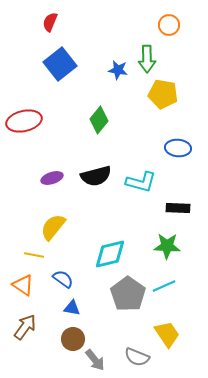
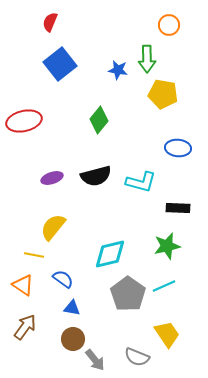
green star: rotated 16 degrees counterclockwise
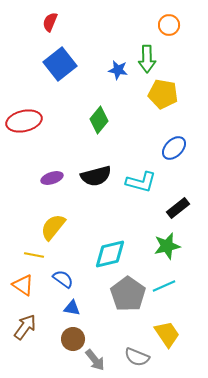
blue ellipse: moved 4 px left; rotated 50 degrees counterclockwise
black rectangle: rotated 40 degrees counterclockwise
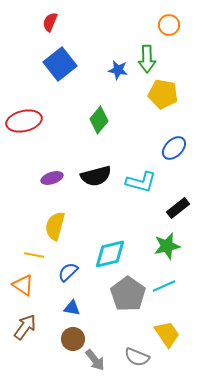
yellow semicircle: moved 2 px right, 1 px up; rotated 24 degrees counterclockwise
blue semicircle: moved 5 px right, 7 px up; rotated 80 degrees counterclockwise
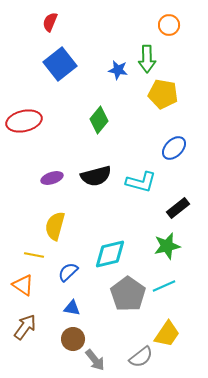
yellow trapezoid: rotated 68 degrees clockwise
gray semicircle: moved 4 px right; rotated 60 degrees counterclockwise
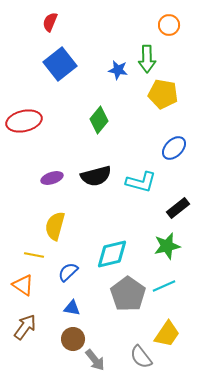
cyan diamond: moved 2 px right
gray semicircle: rotated 90 degrees clockwise
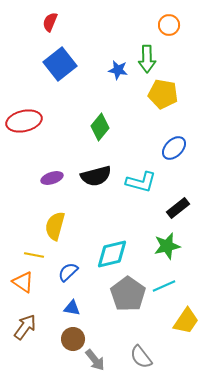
green diamond: moved 1 px right, 7 px down
orange triangle: moved 3 px up
yellow trapezoid: moved 19 px right, 13 px up
